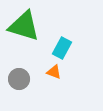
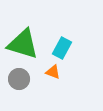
green triangle: moved 1 px left, 18 px down
orange triangle: moved 1 px left
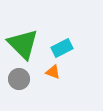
green triangle: rotated 28 degrees clockwise
cyan rectangle: rotated 35 degrees clockwise
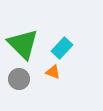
cyan rectangle: rotated 20 degrees counterclockwise
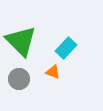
green triangle: moved 2 px left, 3 px up
cyan rectangle: moved 4 px right
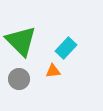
orange triangle: moved 1 px up; rotated 28 degrees counterclockwise
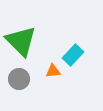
cyan rectangle: moved 7 px right, 7 px down
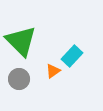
cyan rectangle: moved 1 px left, 1 px down
orange triangle: rotated 28 degrees counterclockwise
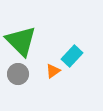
gray circle: moved 1 px left, 5 px up
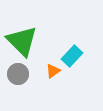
green triangle: moved 1 px right
